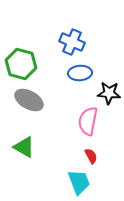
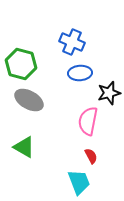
black star: rotated 20 degrees counterclockwise
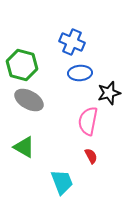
green hexagon: moved 1 px right, 1 px down
cyan trapezoid: moved 17 px left
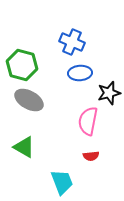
red semicircle: rotated 112 degrees clockwise
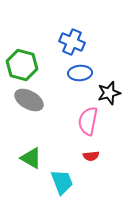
green triangle: moved 7 px right, 11 px down
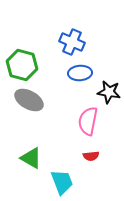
black star: moved 1 px up; rotated 25 degrees clockwise
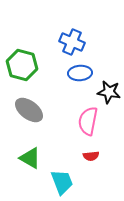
gray ellipse: moved 10 px down; rotated 8 degrees clockwise
green triangle: moved 1 px left
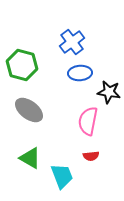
blue cross: rotated 30 degrees clockwise
cyan trapezoid: moved 6 px up
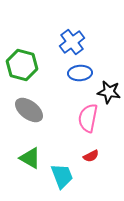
pink semicircle: moved 3 px up
red semicircle: rotated 21 degrees counterclockwise
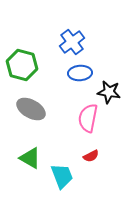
gray ellipse: moved 2 px right, 1 px up; rotated 8 degrees counterclockwise
